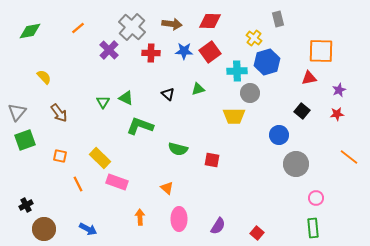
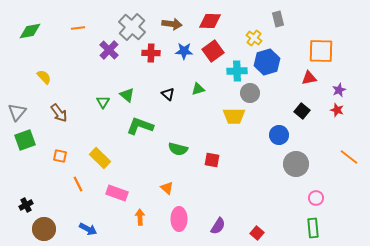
orange line at (78, 28): rotated 32 degrees clockwise
red square at (210, 52): moved 3 px right, 1 px up
green triangle at (126, 98): moved 1 px right, 3 px up; rotated 14 degrees clockwise
red star at (337, 114): moved 4 px up; rotated 24 degrees clockwise
pink rectangle at (117, 182): moved 11 px down
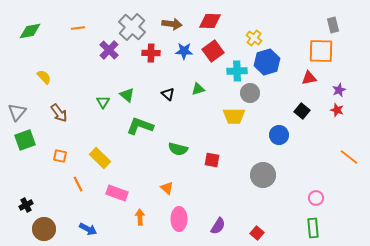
gray rectangle at (278, 19): moved 55 px right, 6 px down
gray circle at (296, 164): moved 33 px left, 11 px down
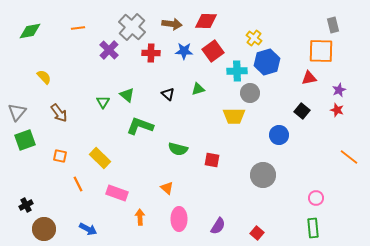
red diamond at (210, 21): moved 4 px left
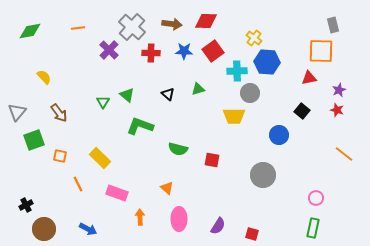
blue hexagon at (267, 62): rotated 20 degrees clockwise
green square at (25, 140): moved 9 px right
orange line at (349, 157): moved 5 px left, 3 px up
green rectangle at (313, 228): rotated 18 degrees clockwise
red square at (257, 233): moved 5 px left, 1 px down; rotated 24 degrees counterclockwise
